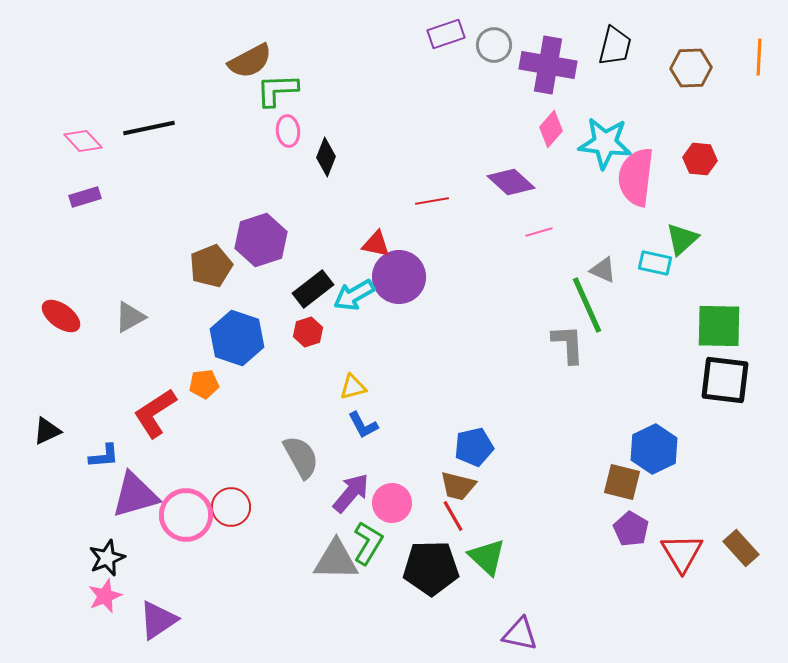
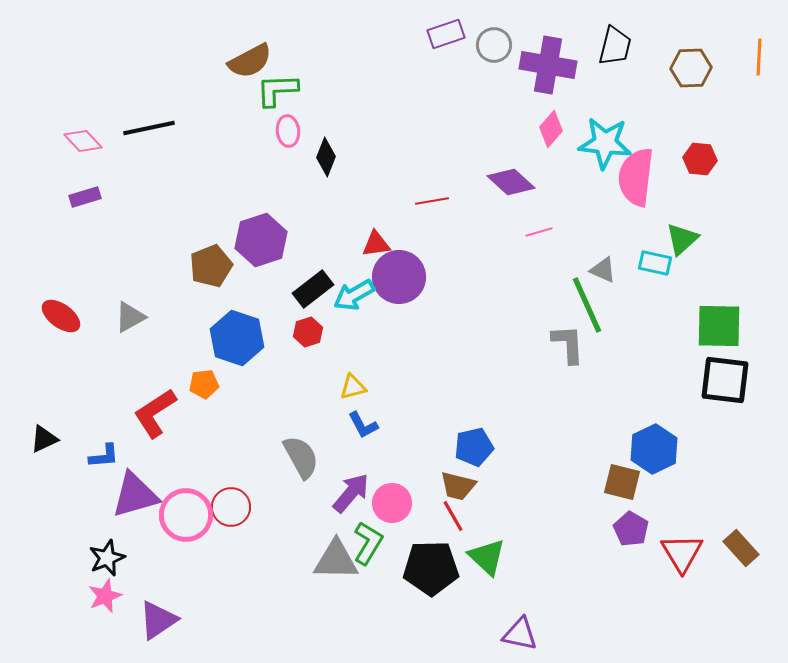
red triangle at (376, 244): rotated 20 degrees counterclockwise
black triangle at (47, 431): moved 3 px left, 8 px down
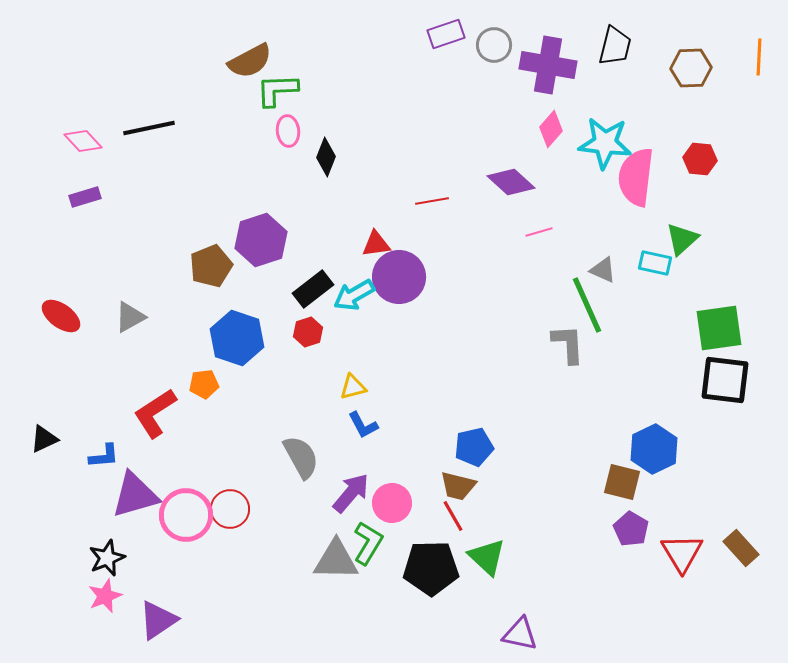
green square at (719, 326): moved 2 px down; rotated 9 degrees counterclockwise
red circle at (231, 507): moved 1 px left, 2 px down
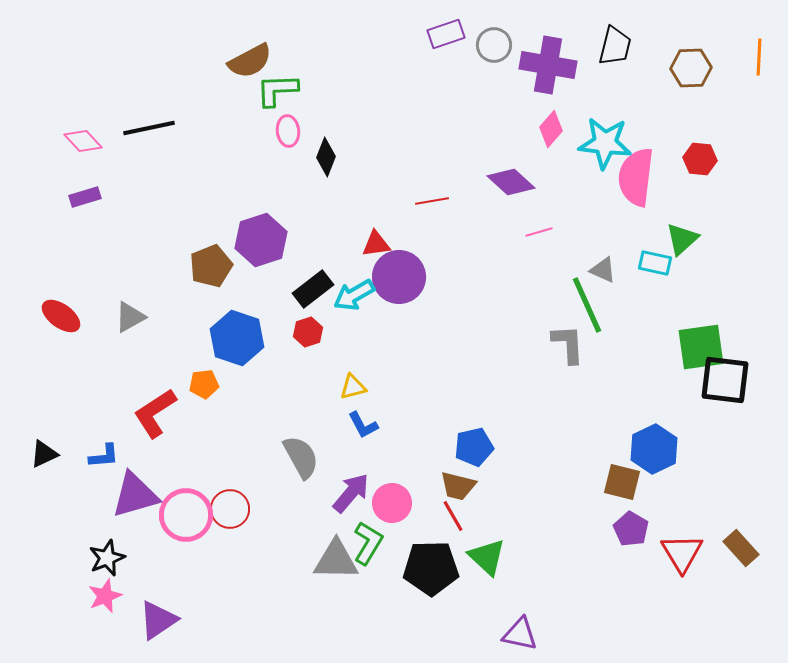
green square at (719, 328): moved 18 px left, 19 px down
black triangle at (44, 439): moved 15 px down
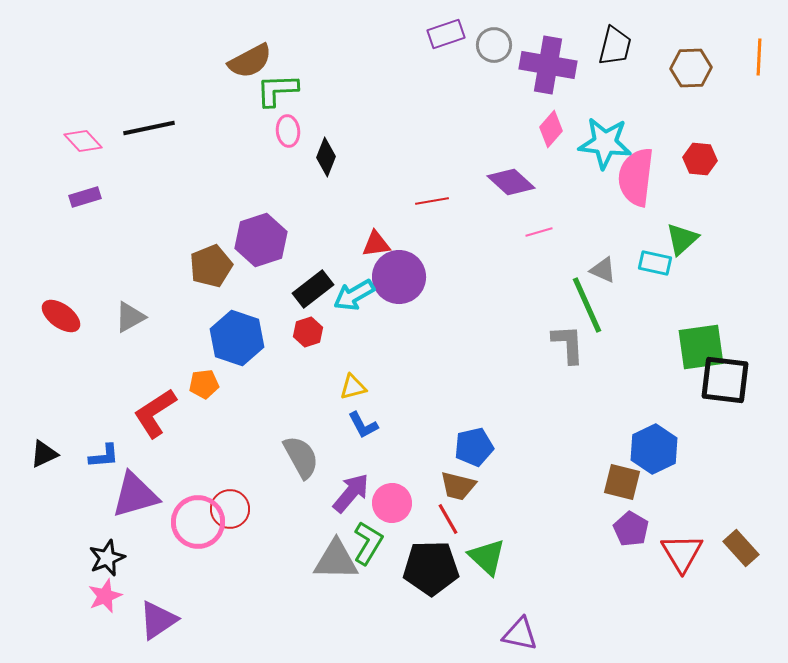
pink circle at (186, 515): moved 12 px right, 7 px down
red line at (453, 516): moved 5 px left, 3 px down
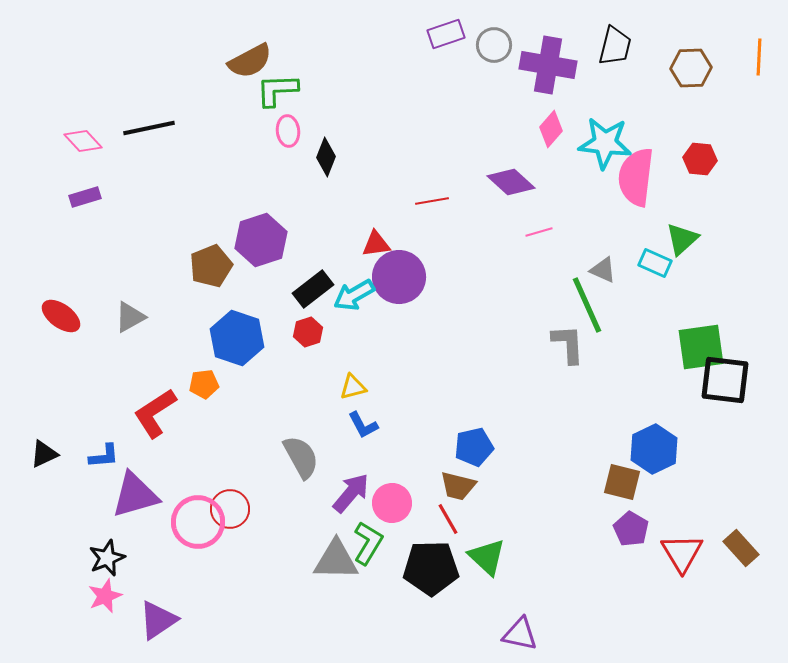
cyan rectangle at (655, 263): rotated 12 degrees clockwise
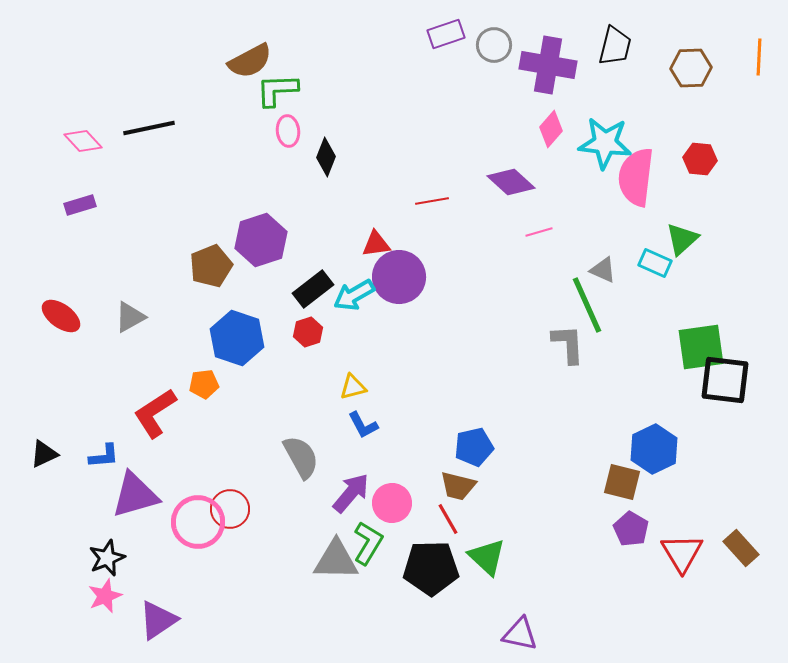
purple rectangle at (85, 197): moved 5 px left, 8 px down
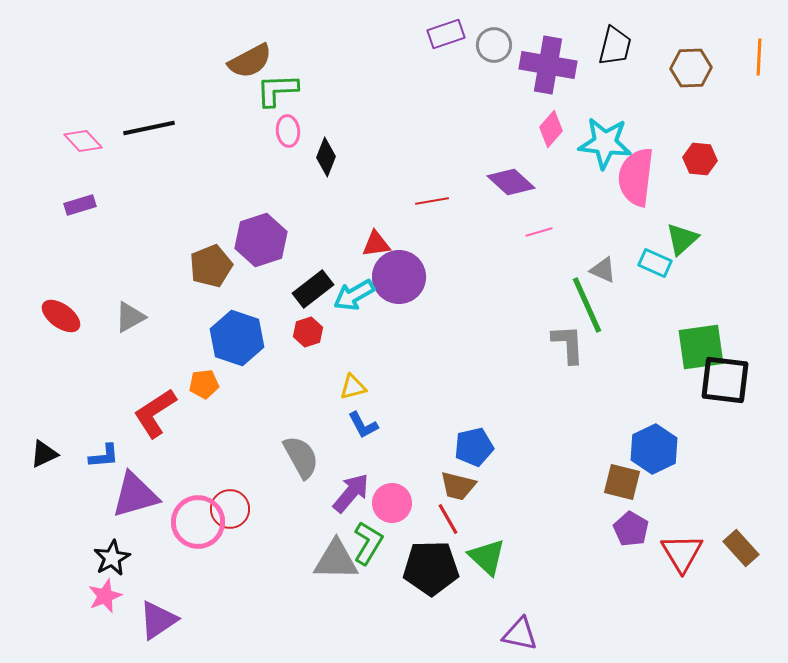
black star at (107, 558): moved 5 px right; rotated 6 degrees counterclockwise
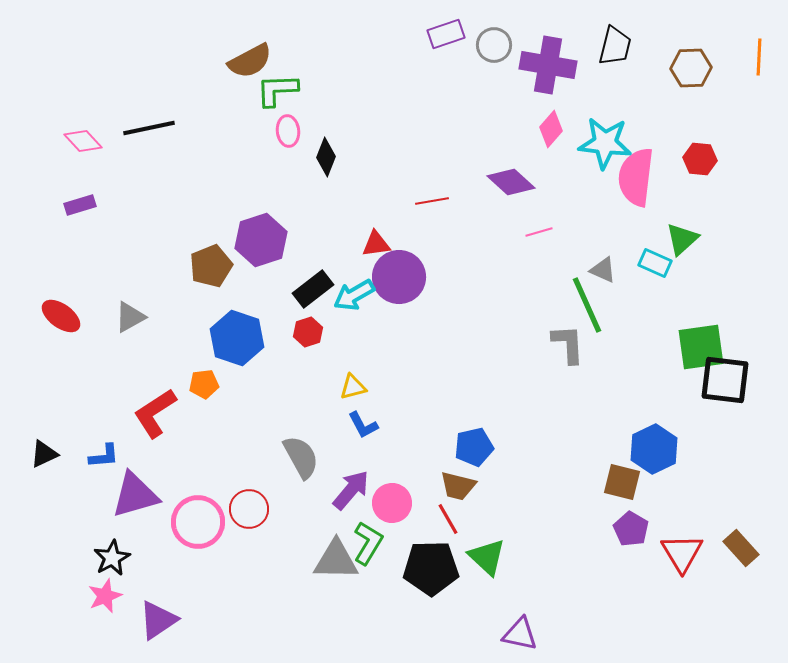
purple arrow at (351, 493): moved 3 px up
red circle at (230, 509): moved 19 px right
